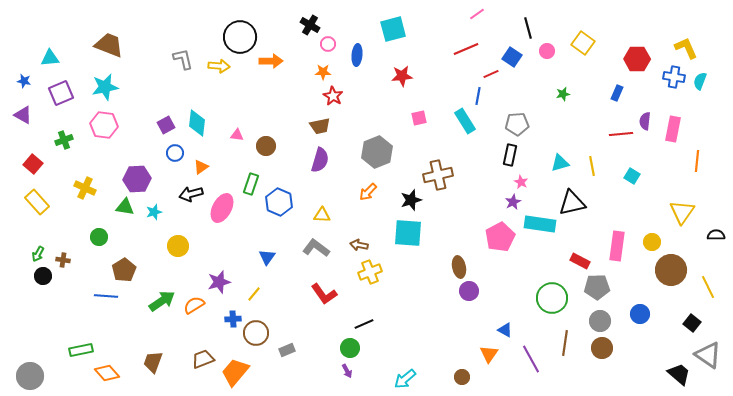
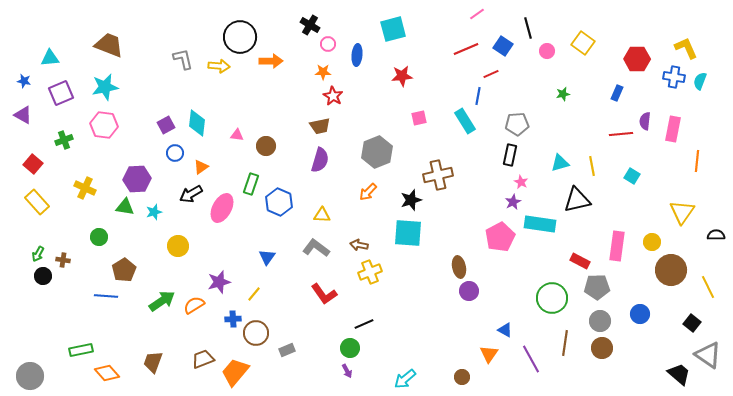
blue square at (512, 57): moved 9 px left, 11 px up
black arrow at (191, 194): rotated 15 degrees counterclockwise
black triangle at (572, 203): moved 5 px right, 3 px up
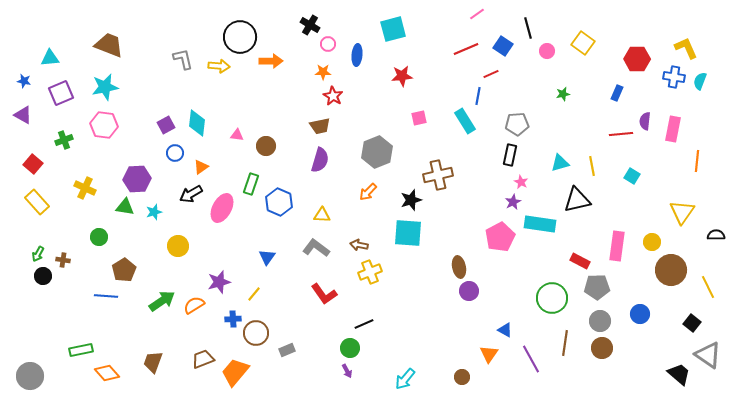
cyan arrow at (405, 379): rotated 10 degrees counterclockwise
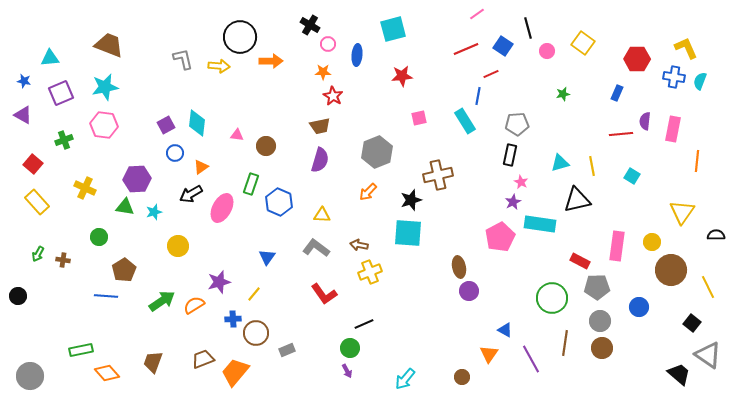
black circle at (43, 276): moved 25 px left, 20 px down
blue circle at (640, 314): moved 1 px left, 7 px up
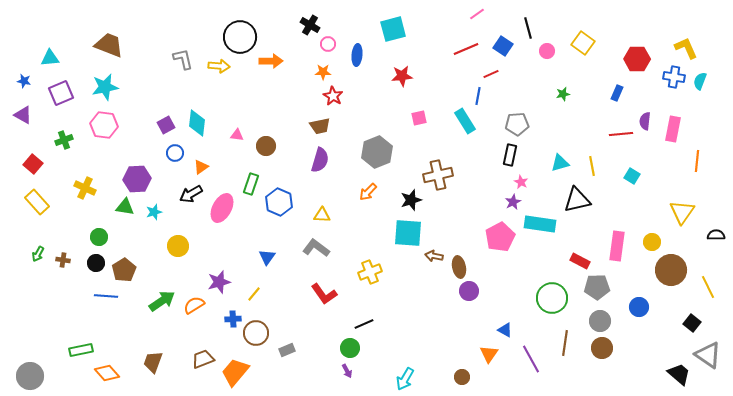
brown arrow at (359, 245): moved 75 px right, 11 px down
black circle at (18, 296): moved 78 px right, 33 px up
cyan arrow at (405, 379): rotated 10 degrees counterclockwise
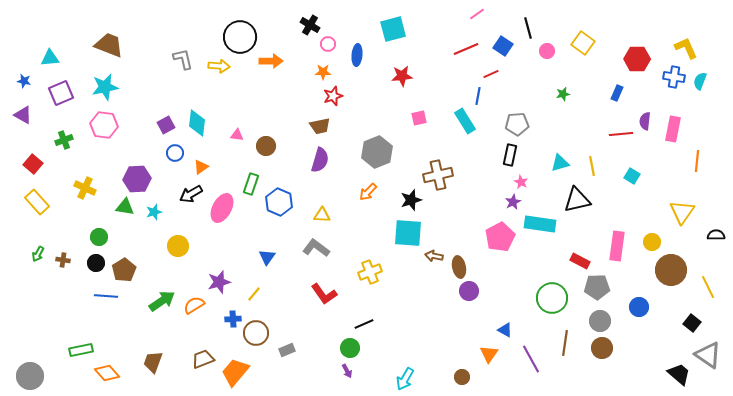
red star at (333, 96): rotated 24 degrees clockwise
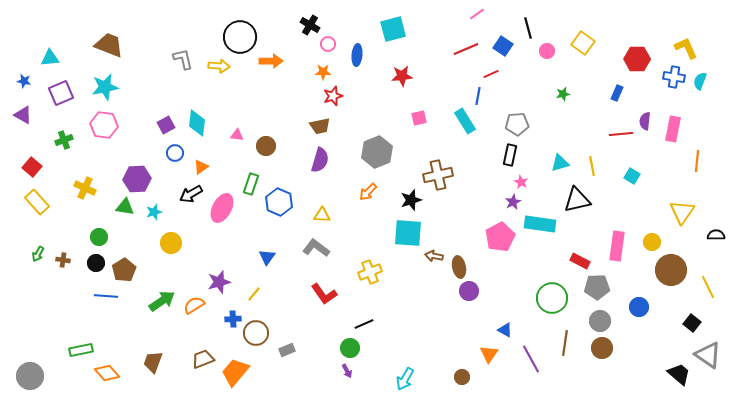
red square at (33, 164): moved 1 px left, 3 px down
yellow circle at (178, 246): moved 7 px left, 3 px up
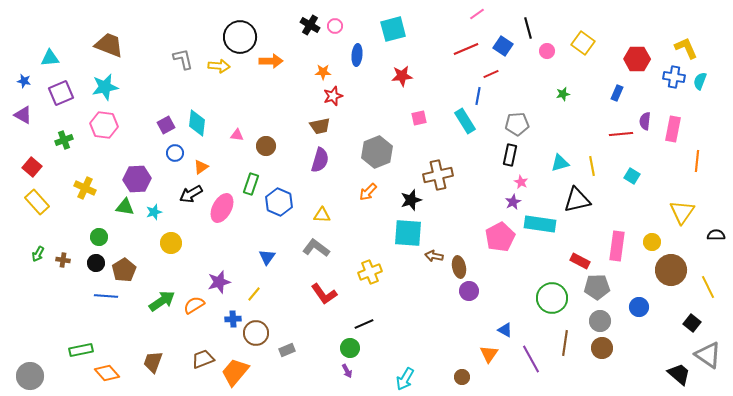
pink circle at (328, 44): moved 7 px right, 18 px up
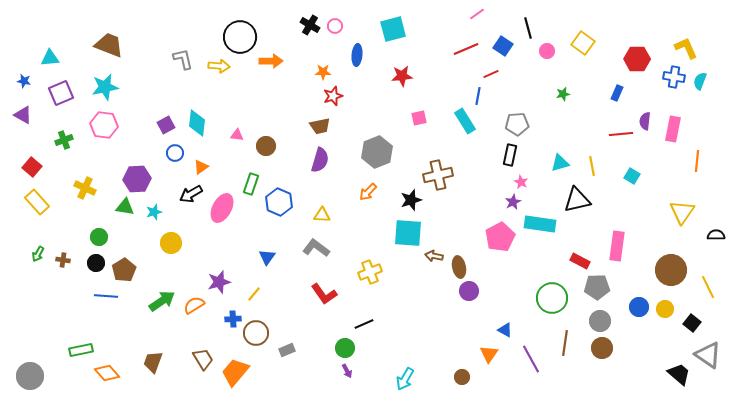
yellow circle at (652, 242): moved 13 px right, 67 px down
green circle at (350, 348): moved 5 px left
brown trapezoid at (203, 359): rotated 80 degrees clockwise
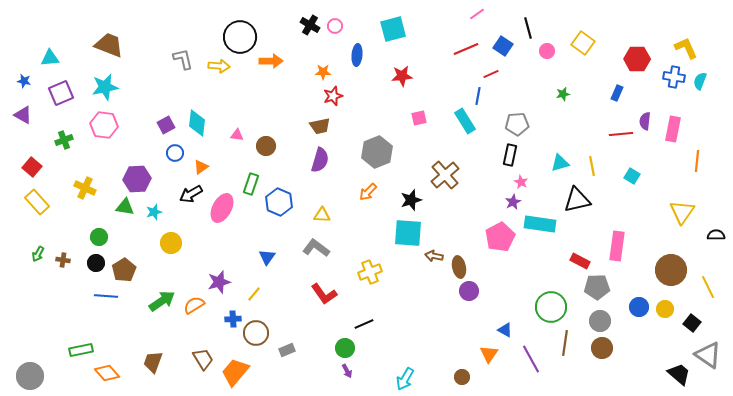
brown cross at (438, 175): moved 7 px right; rotated 28 degrees counterclockwise
green circle at (552, 298): moved 1 px left, 9 px down
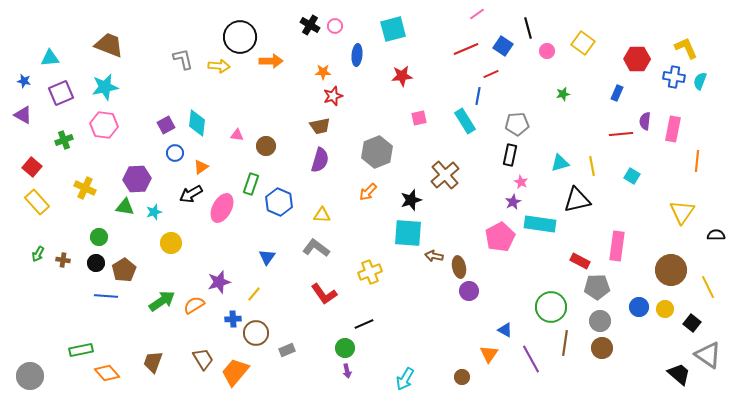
purple arrow at (347, 371): rotated 16 degrees clockwise
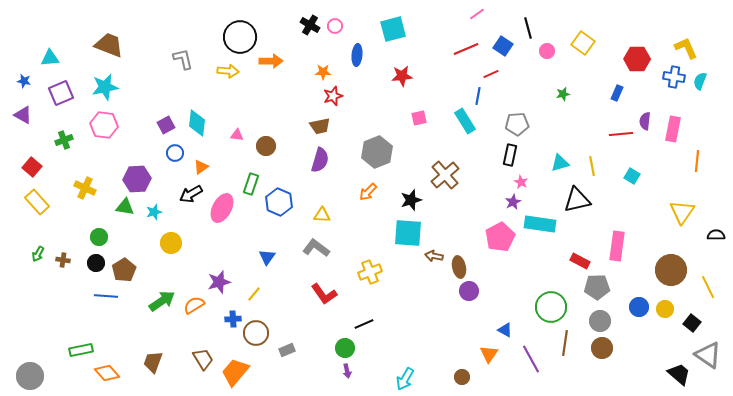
yellow arrow at (219, 66): moved 9 px right, 5 px down
